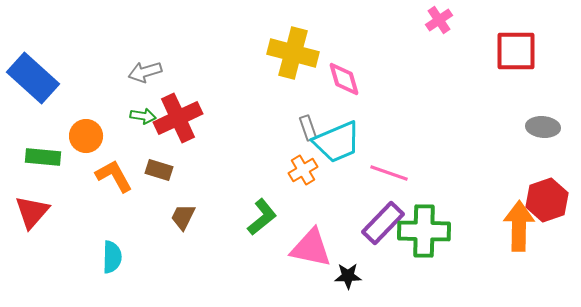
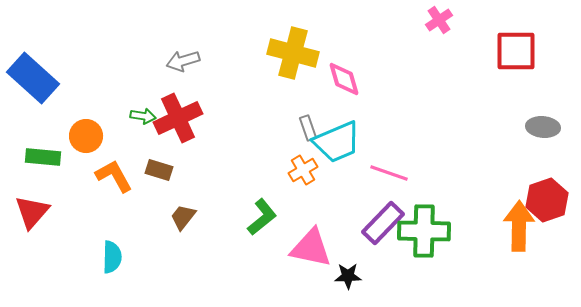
gray arrow: moved 38 px right, 11 px up
brown trapezoid: rotated 12 degrees clockwise
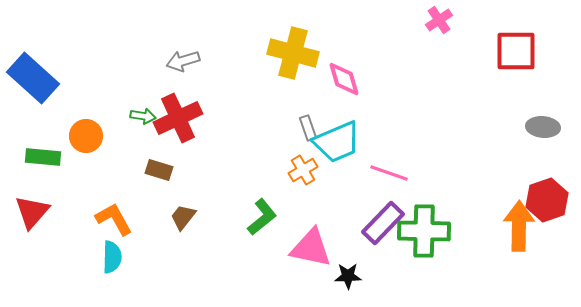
orange L-shape: moved 43 px down
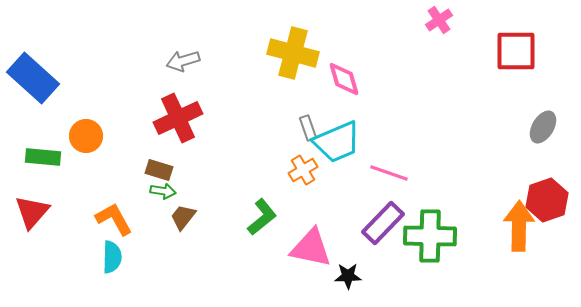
green arrow: moved 20 px right, 75 px down
gray ellipse: rotated 64 degrees counterclockwise
green cross: moved 6 px right, 5 px down
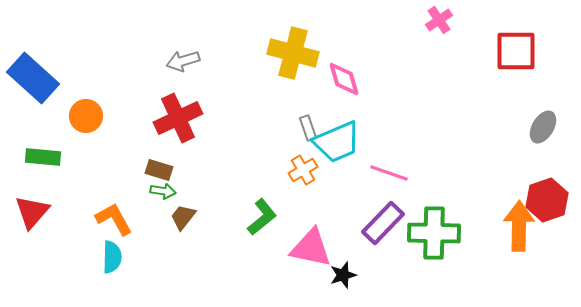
orange circle: moved 20 px up
green cross: moved 4 px right, 3 px up
black star: moved 5 px left, 1 px up; rotated 16 degrees counterclockwise
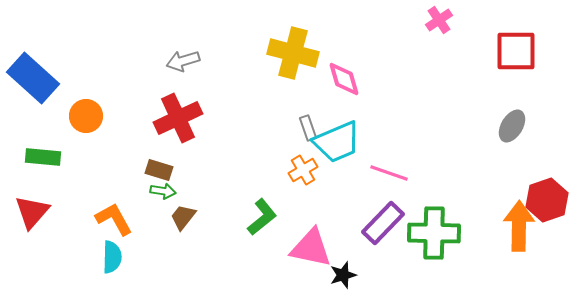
gray ellipse: moved 31 px left, 1 px up
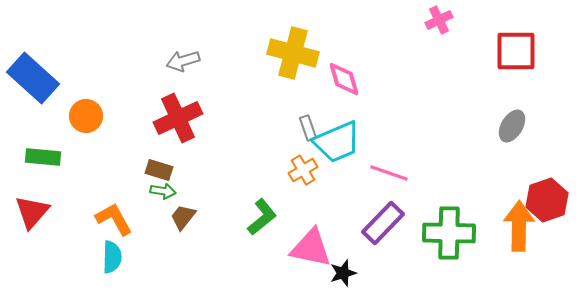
pink cross: rotated 8 degrees clockwise
green cross: moved 15 px right
black star: moved 2 px up
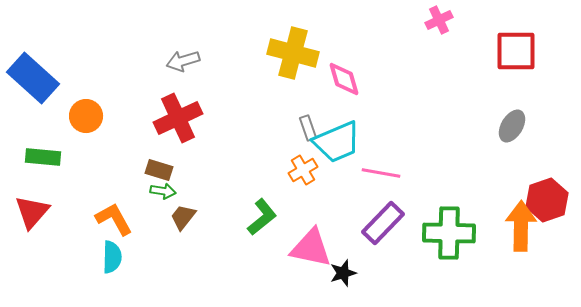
pink line: moved 8 px left; rotated 9 degrees counterclockwise
orange arrow: moved 2 px right
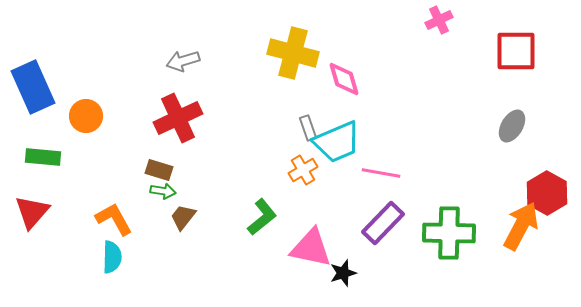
blue rectangle: moved 9 px down; rotated 24 degrees clockwise
red hexagon: moved 7 px up; rotated 12 degrees counterclockwise
orange arrow: rotated 27 degrees clockwise
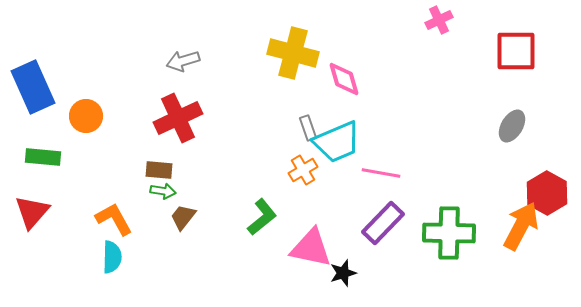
brown rectangle: rotated 12 degrees counterclockwise
